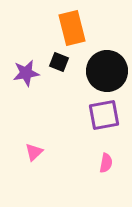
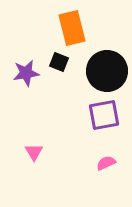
pink triangle: rotated 18 degrees counterclockwise
pink semicircle: rotated 126 degrees counterclockwise
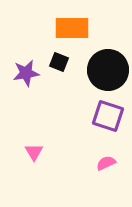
orange rectangle: rotated 76 degrees counterclockwise
black circle: moved 1 px right, 1 px up
purple square: moved 4 px right, 1 px down; rotated 28 degrees clockwise
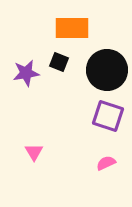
black circle: moved 1 px left
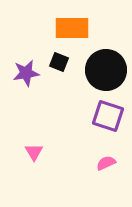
black circle: moved 1 px left
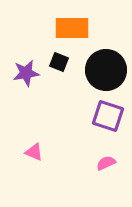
pink triangle: rotated 36 degrees counterclockwise
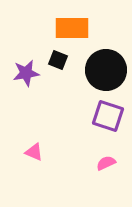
black square: moved 1 px left, 2 px up
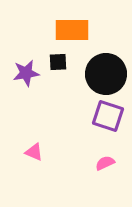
orange rectangle: moved 2 px down
black square: moved 2 px down; rotated 24 degrees counterclockwise
black circle: moved 4 px down
pink semicircle: moved 1 px left
